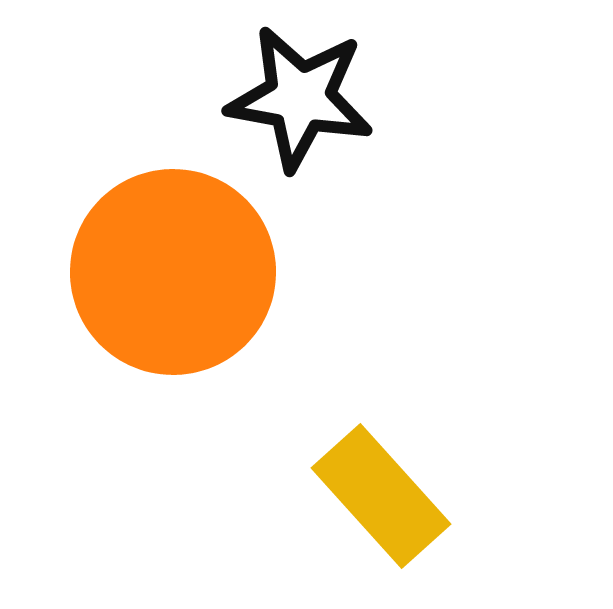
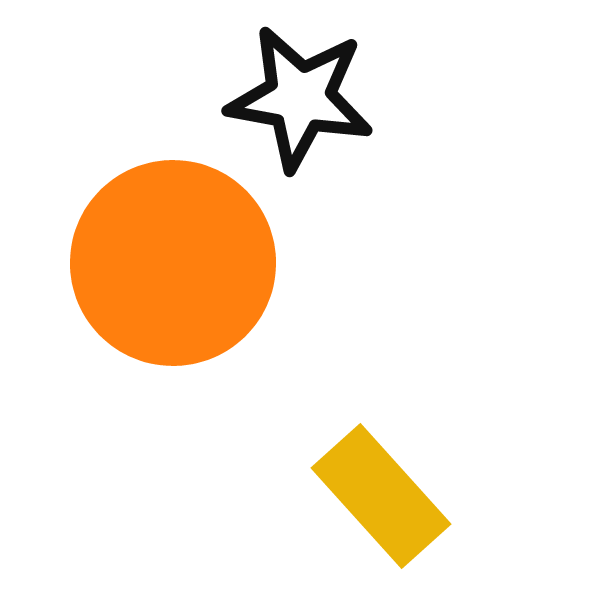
orange circle: moved 9 px up
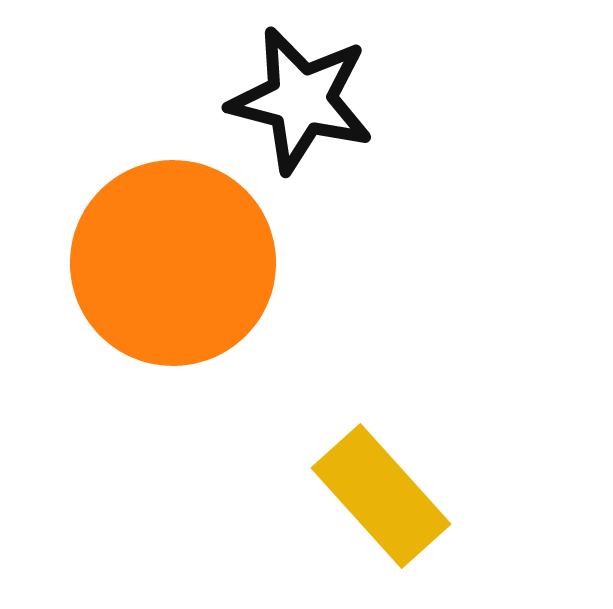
black star: moved 1 px right, 2 px down; rotated 4 degrees clockwise
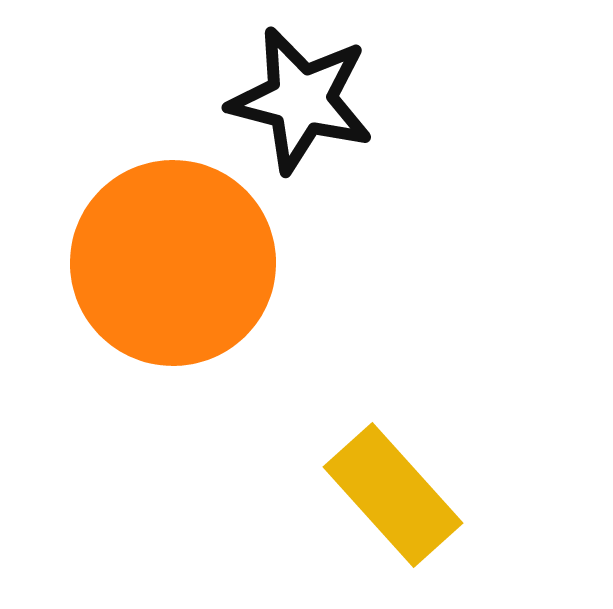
yellow rectangle: moved 12 px right, 1 px up
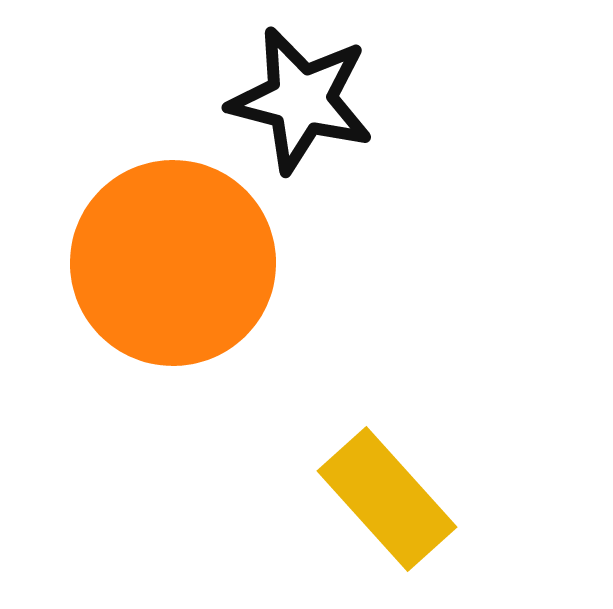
yellow rectangle: moved 6 px left, 4 px down
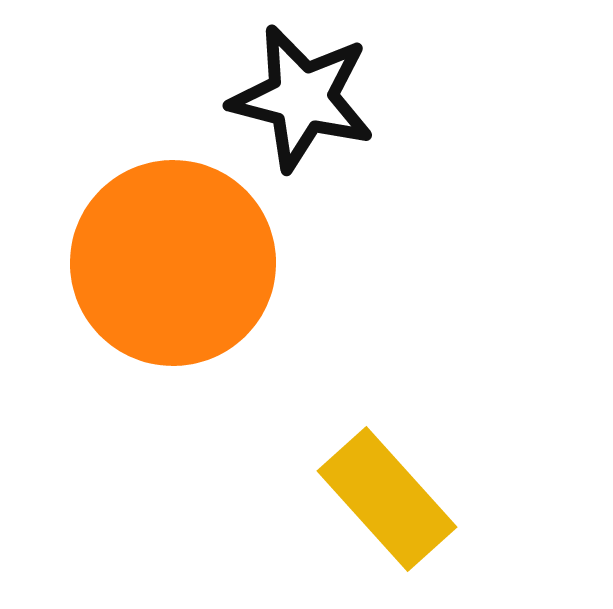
black star: moved 1 px right, 2 px up
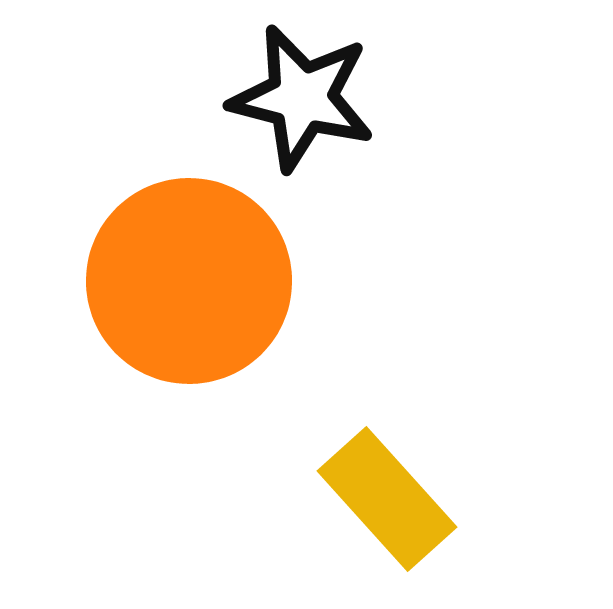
orange circle: moved 16 px right, 18 px down
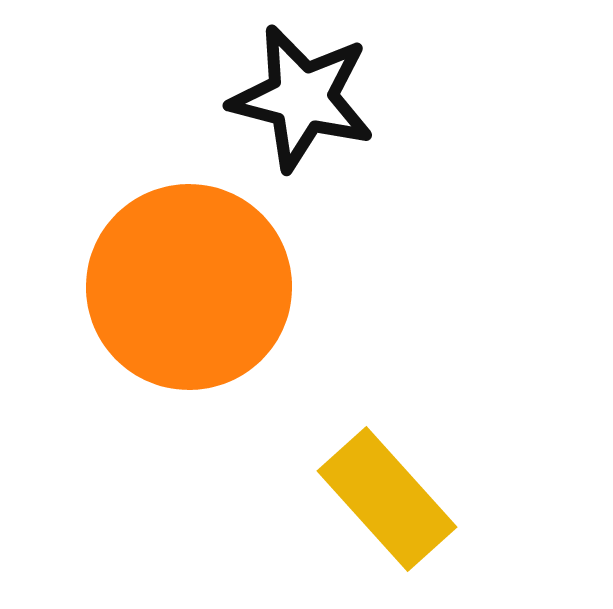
orange circle: moved 6 px down
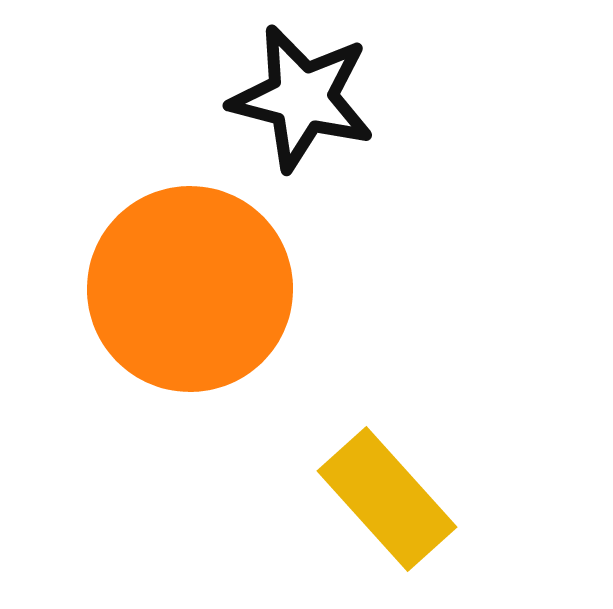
orange circle: moved 1 px right, 2 px down
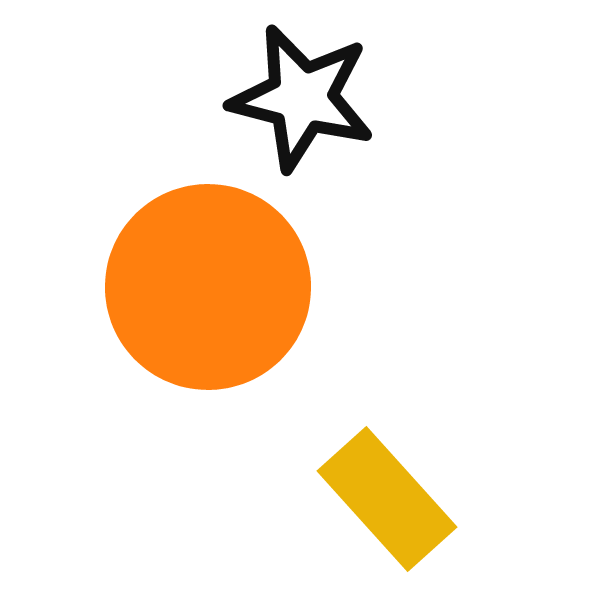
orange circle: moved 18 px right, 2 px up
